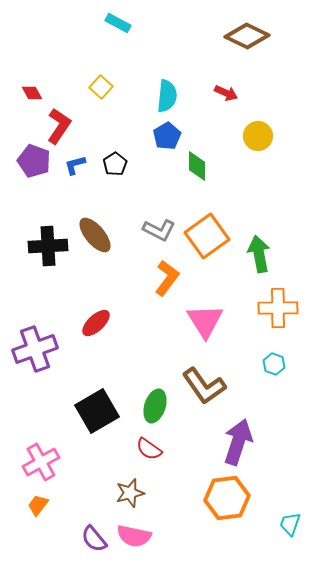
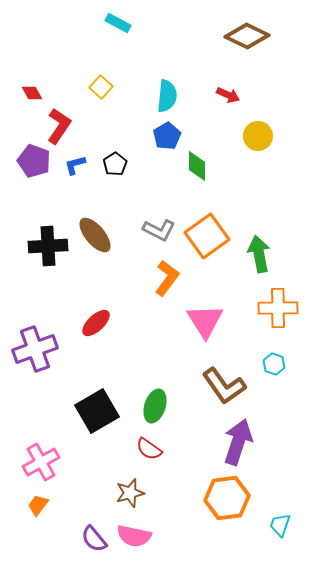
red arrow: moved 2 px right, 2 px down
brown L-shape: moved 20 px right
cyan trapezoid: moved 10 px left, 1 px down
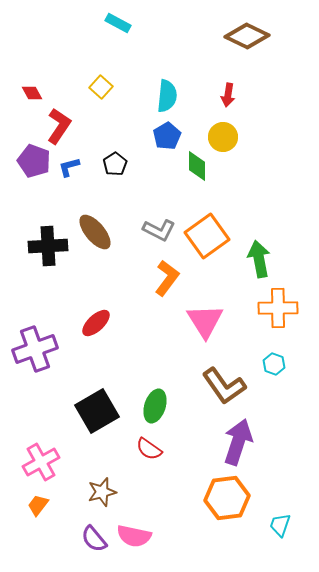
red arrow: rotated 75 degrees clockwise
yellow circle: moved 35 px left, 1 px down
blue L-shape: moved 6 px left, 2 px down
brown ellipse: moved 3 px up
green arrow: moved 5 px down
brown star: moved 28 px left, 1 px up
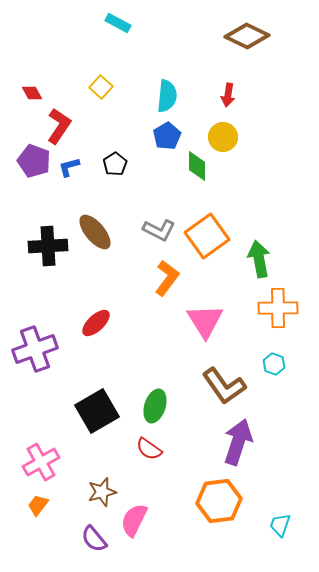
orange hexagon: moved 8 px left, 3 px down
pink semicircle: moved 16 px up; rotated 104 degrees clockwise
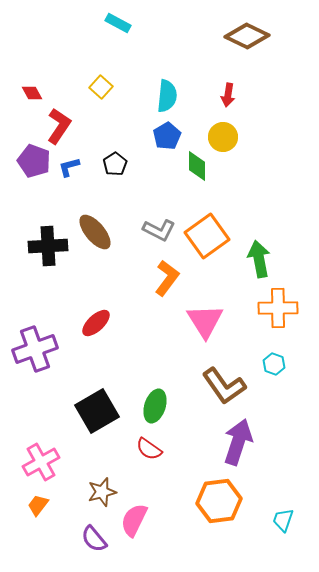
cyan trapezoid: moved 3 px right, 5 px up
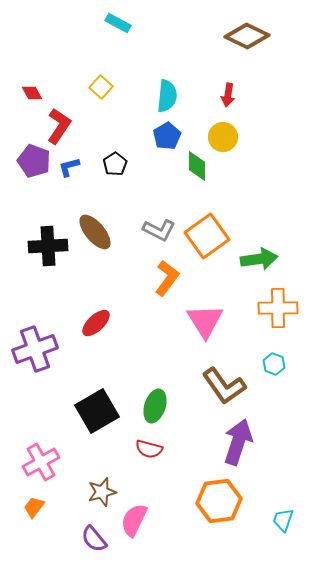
green arrow: rotated 93 degrees clockwise
red semicircle: rotated 20 degrees counterclockwise
orange trapezoid: moved 4 px left, 2 px down
